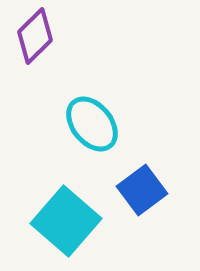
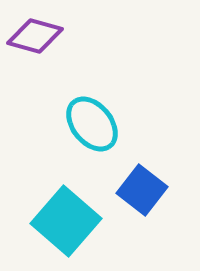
purple diamond: rotated 60 degrees clockwise
blue square: rotated 15 degrees counterclockwise
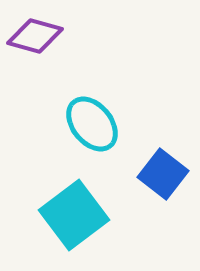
blue square: moved 21 px right, 16 px up
cyan square: moved 8 px right, 6 px up; rotated 12 degrees clockwise
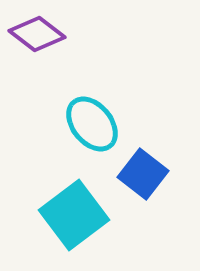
purple diamond: moved 2 px right, 2 px up; rotated 22 degrees clockwise
blue square: moved 20 px left
